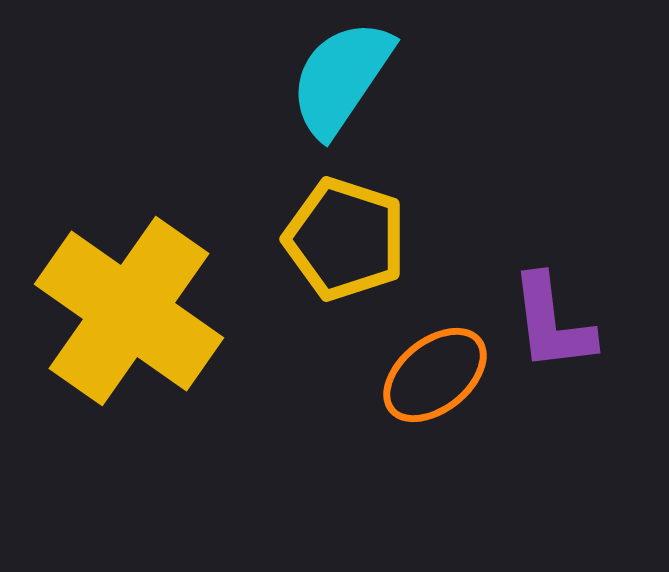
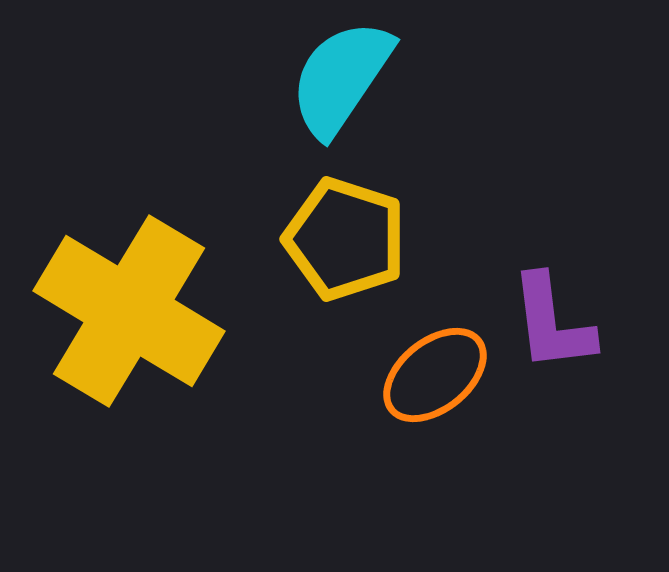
yellow cross: rotated 4 degrees counterclockwise
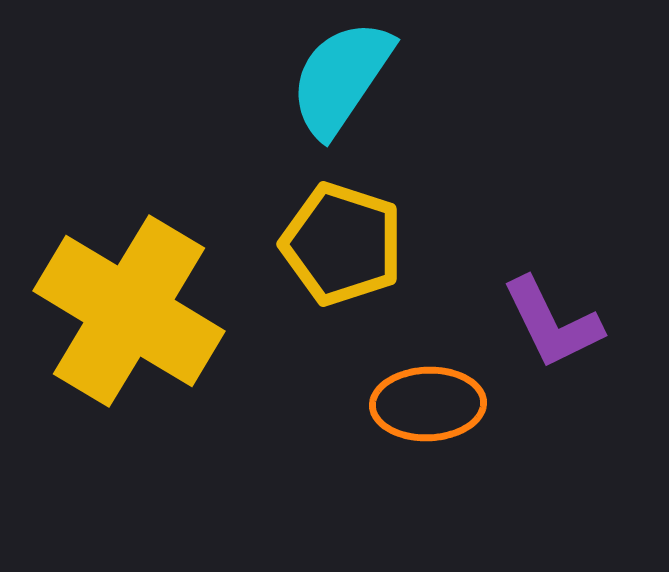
yellow pentagon: moved 3 px left, 5 px down
purple L-shape: rotated 19 degrees counterclockwise
orange ellipse: moved 7 px left, 29 px down; rotated 37 degrees clockwise
